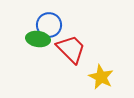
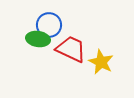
red trapezoid: rotated 20 degrees counterclockwise
yellow star: moved 15 px up
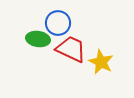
blue circle: moved 9 px right, 2 px up
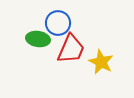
red trapezoid: rotated 88 degrees clockwise
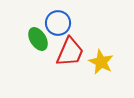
green ellipse: rotated 50 degrees clockwise
red trapezoid: moved 1 px left, 3 px down
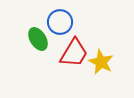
blue circle: moved 2 px right, 1 px up
red trapezoid: moved 4 px right, 1 px down; rotated 8 degrees clockwise
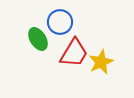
yellow star: rotated 20 degrees clockwise
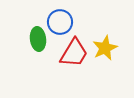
green ellipse: rotated 25 degrees clockwise
yellow star: moved 4 px right, 14 px up
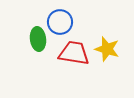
yellow star: moved 2 px right, 1 px down; rotated 30 degrees counterclockwise
red trapezoid: rotated 112 degrees counterclockwise
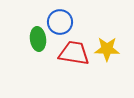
yellow star: rotated 15 degrees counterclockwise
